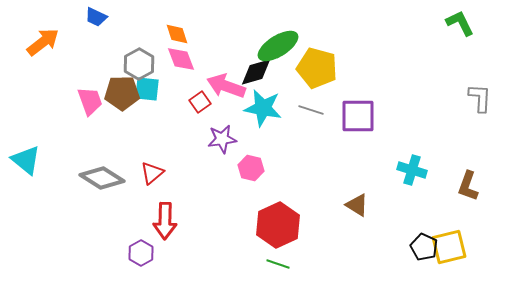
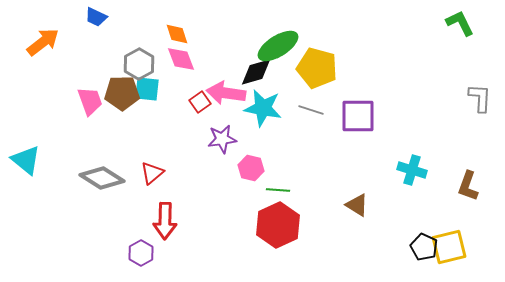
pink arrow: moved 7 px down; rotated 12 degrees counterclockwise
green line: moved 74 px up; rotated 15 degrees counterclockwise
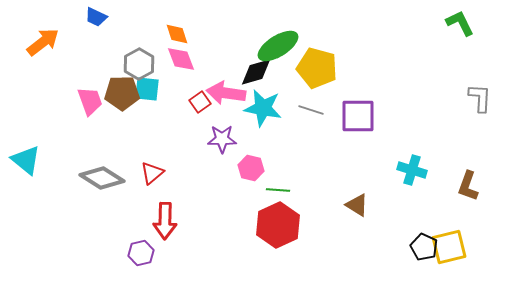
purple star: rotated 8 degrees clockwise
purple hexagon: rotated 15 degrees clockwise
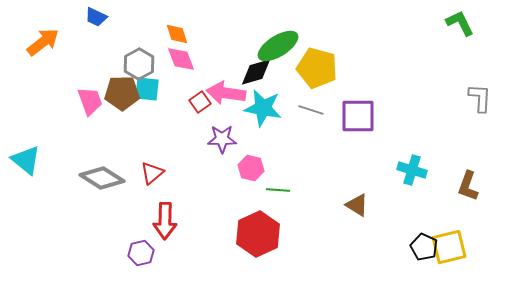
red hexagon: moved 20 px left, 9 px down
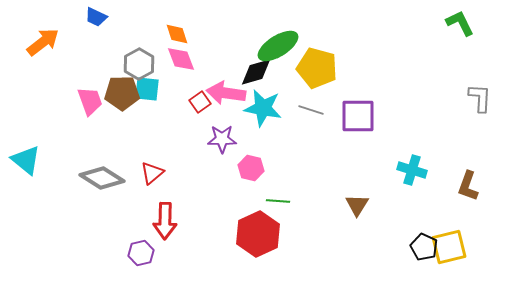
green line: moved 11 px down
brown triangle: rotated 30 degrees clockwise
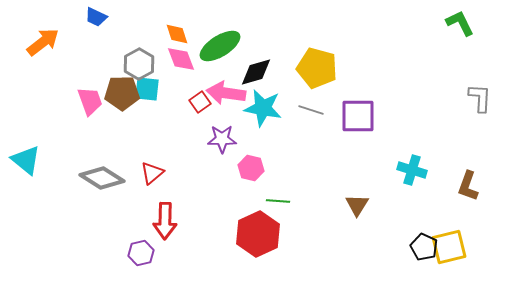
green ellipse: moved 58 px left
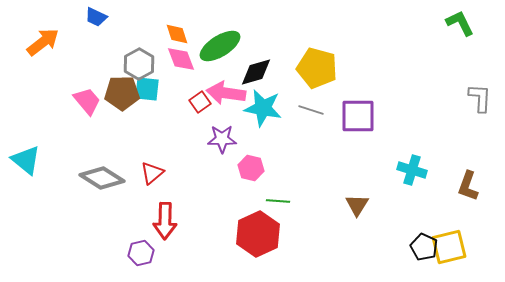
pink trapezoid: moved 3 px left; rotated 20 degrees counterclockwise
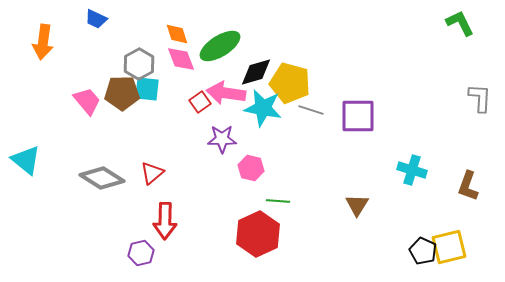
blue trapezoid: moved 2 px down
orange arrow: rotated 136 degrees clockwise
yellow pentagon: moved 27 px left, 15 px down
black pentagon: moved 1 px left, 4 px down
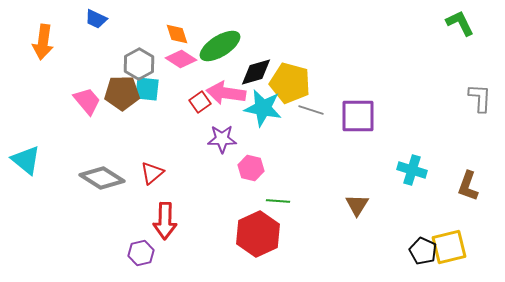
pink diamond: rotated 36 degrees counterclockwise
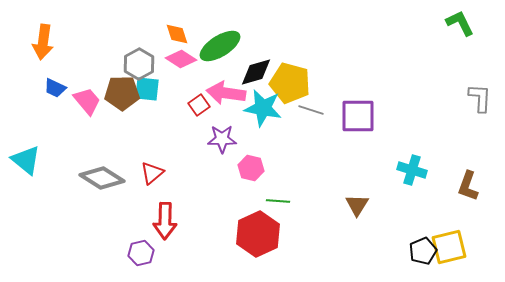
blue trapezoid: moved 41 px left, 69 px down
red square: moved 1 px left, 3 px down
black pentagon: rotated 24 degrees clockwise
